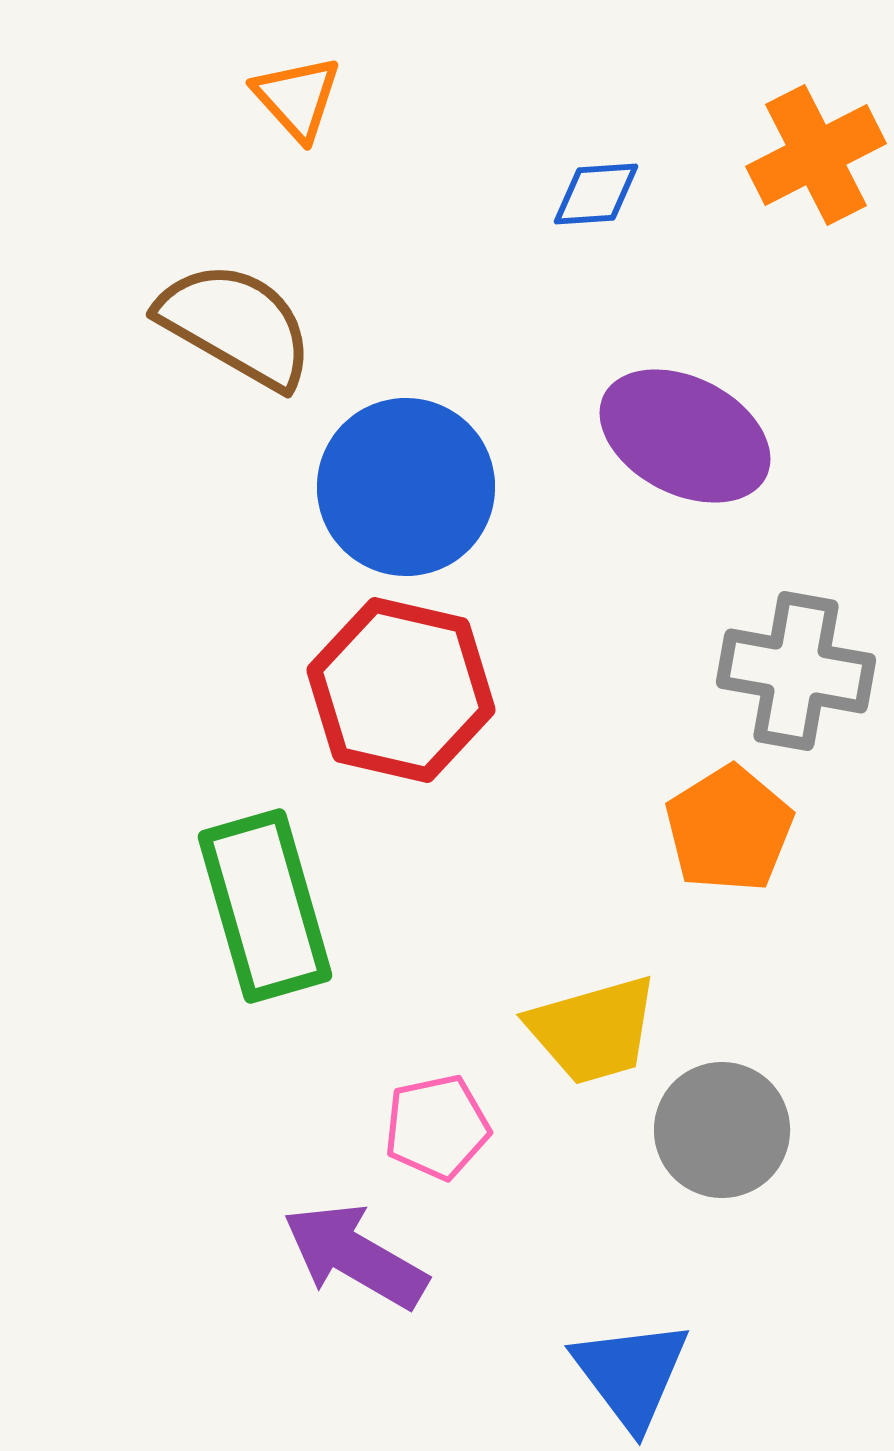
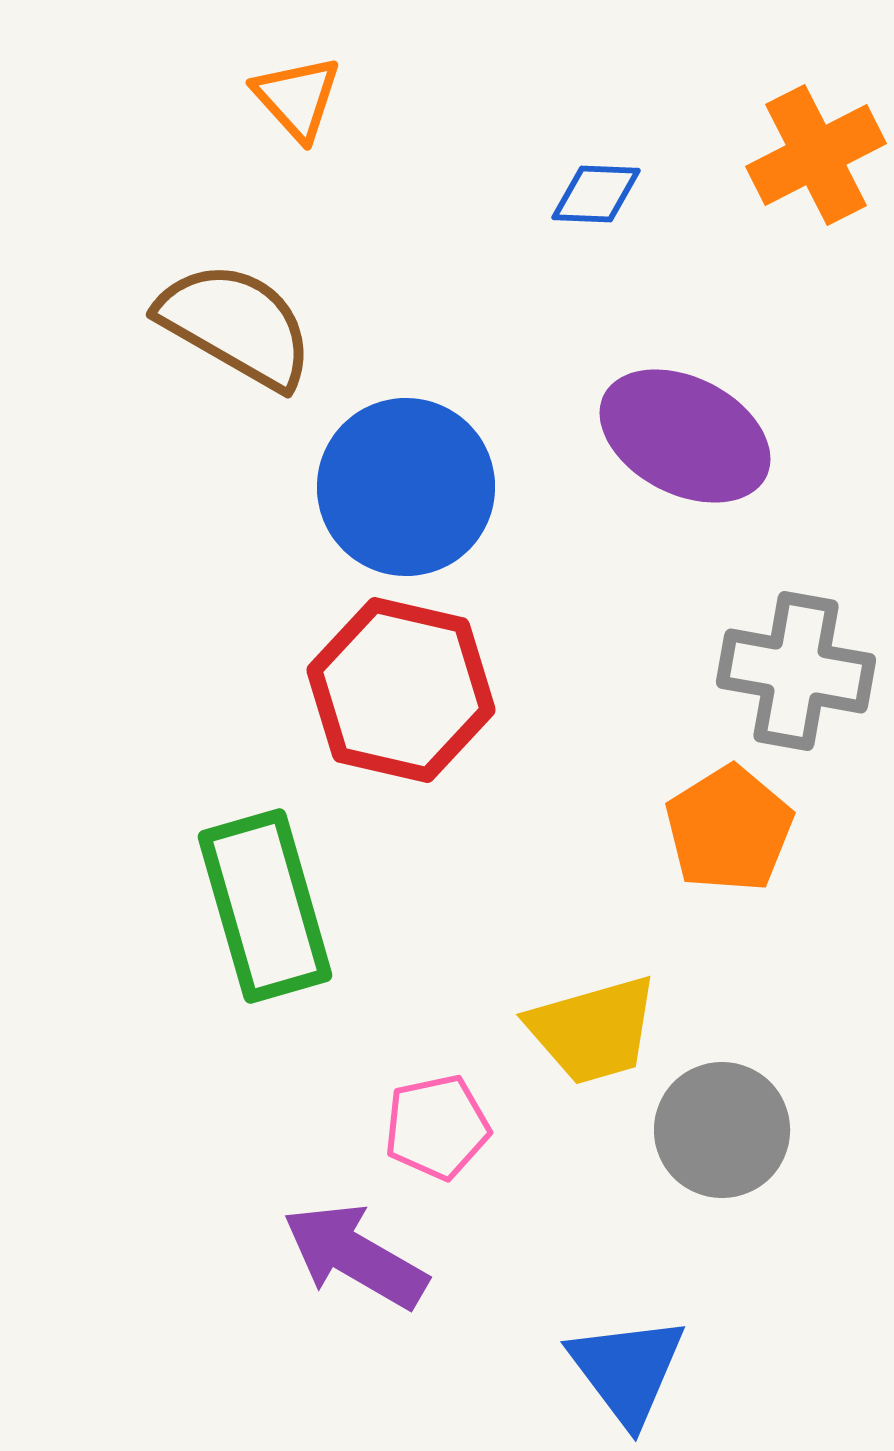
blue diamond: rotated 6 degrees clockwise
blue triangle: moved 4 px left, 4 px up
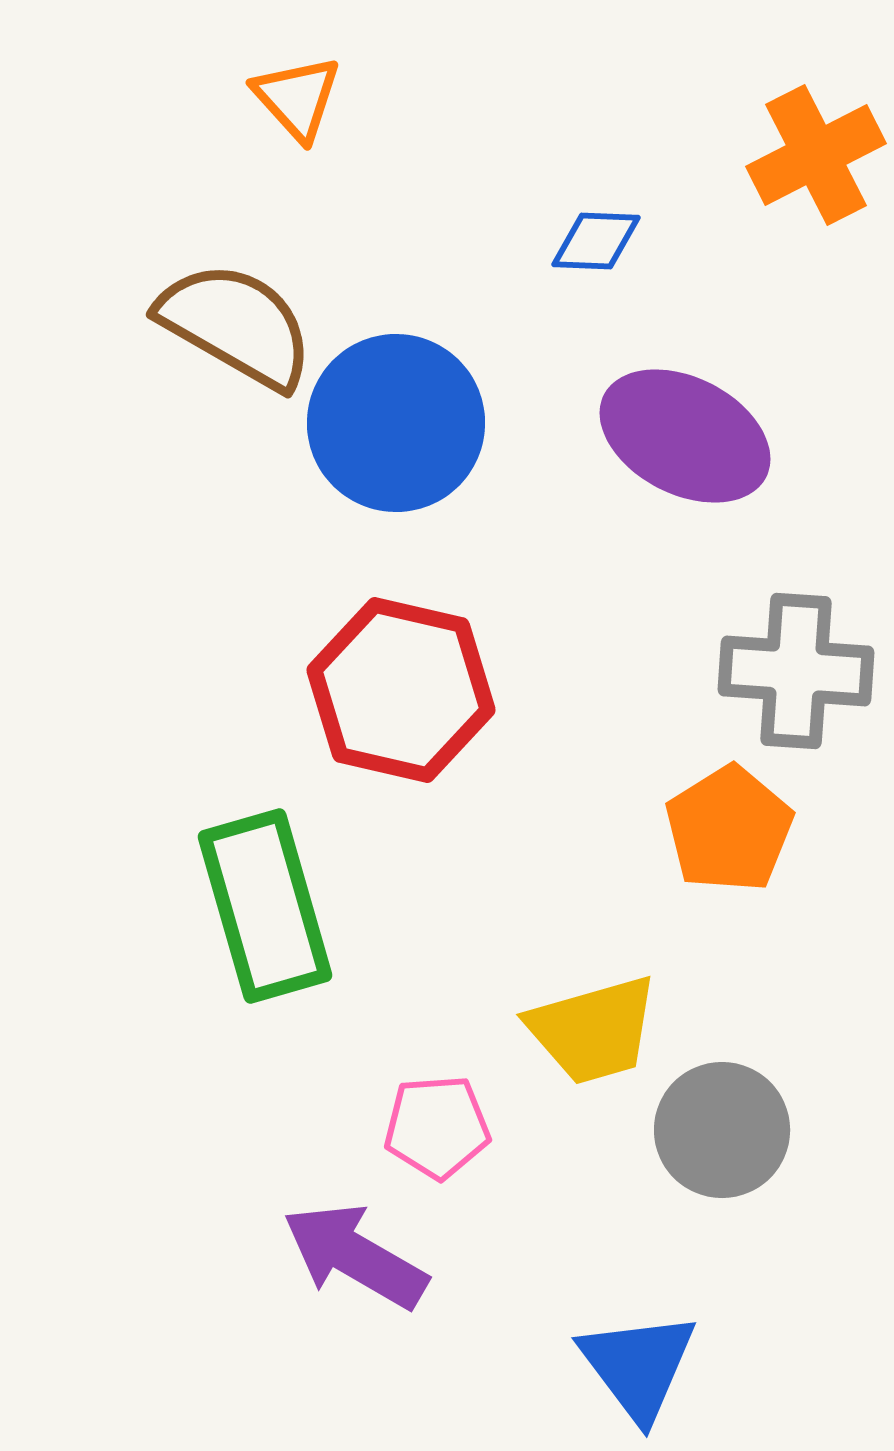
blue diamond: moved 47 px down
blue circle: moved 10 px left, 64 px up
gray cross: rotated 6 degrees counterclockwise
pink pentagon: rotated 8 degrees clockwise
blue triangle: moved 11 px right, 4 px up
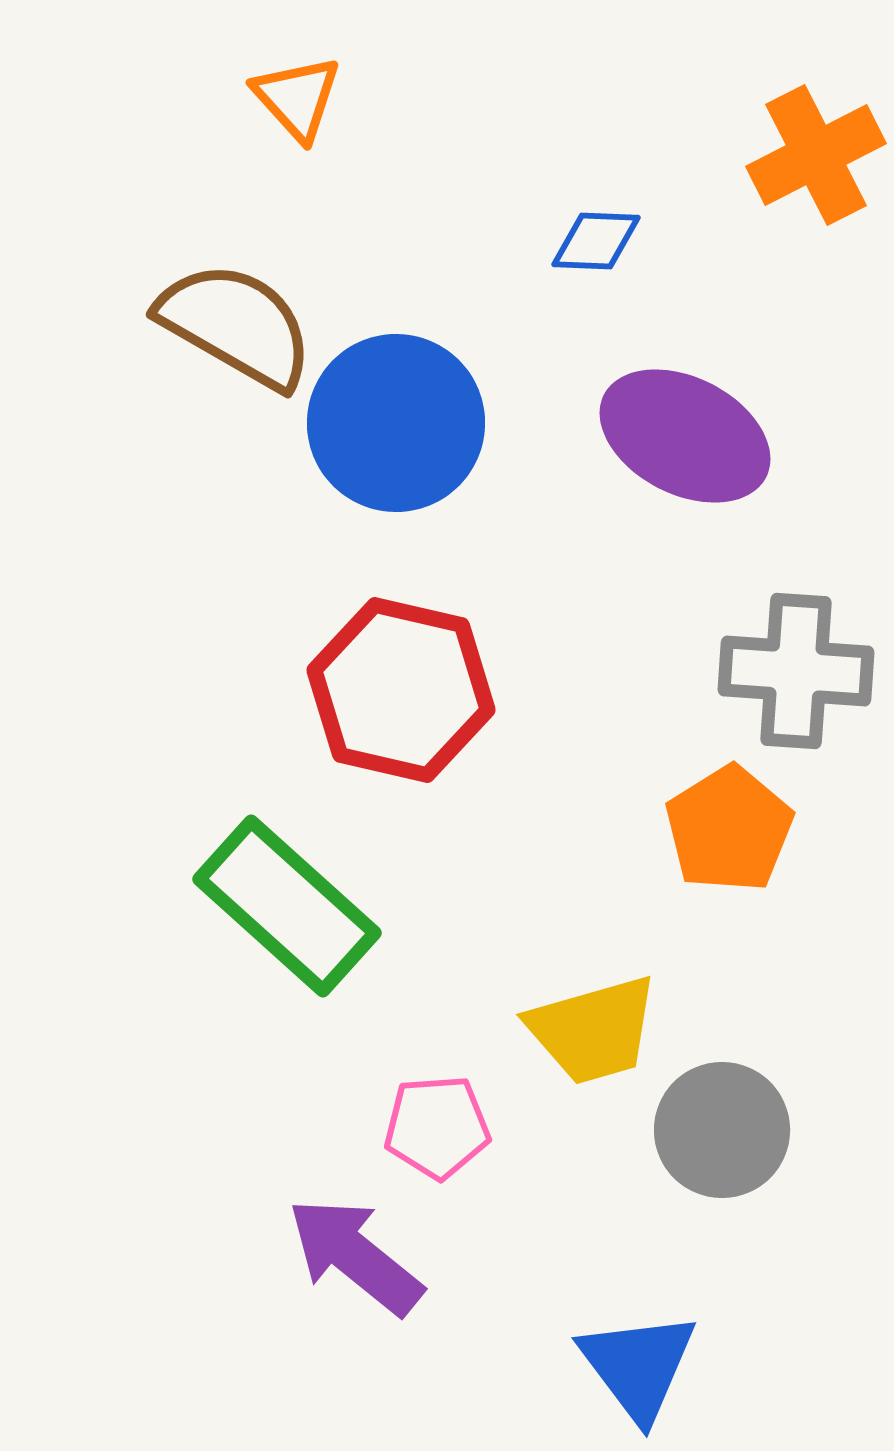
green rectangle: moved 22 px right; rotated 32 degrees counterclockwise
purple arrow: rotated 9 degrees clockwise
